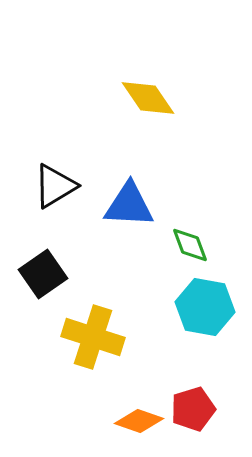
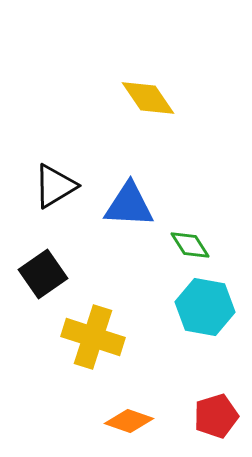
green diamond: rotated 12 degrees counterclockwise
red pentagon: moved 23 px right, 7 px down
orange diamond: moved 10 px left
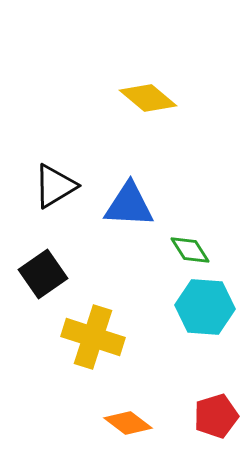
yellow diamond: rotated 16 degrees counterclockwise
green diamond: moved 5 px down
cyan hexagon: rotated 6 degrees counterclockwise
orange diamond: moved 1 px left, 2 px down; rotated 18 degrees clockwise
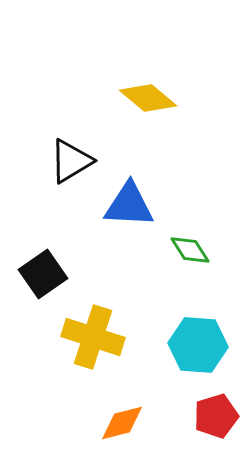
black triangle: moved 16 px right, 25 px up
cyan hexagon: moved 7 px left, 38 px down
orange diamond: moved 6 px left; rotated 51 degrees counterclockwise
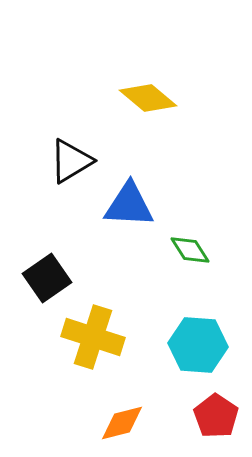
black square: moved 4 px right, 4 px down
red pentagon: rotated 21 degrees counterclockwise
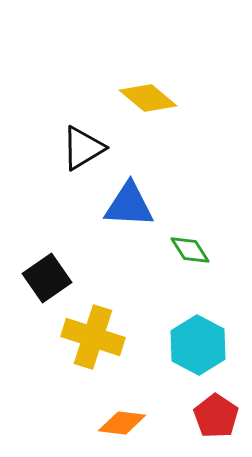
black triangle: moved 12 px right, 13 px up
cyan hexagon: rotated 24 degrees clockwise
orange diamond: rotated 21 degrees clockwise
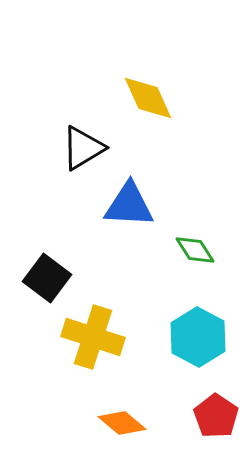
yellow diamond: rotated 26 degrees clockwise
green diamond: moved 5 px right
black square: rotated 18 degrees counterclockwise
cyan hexagon: moved 8 px up
orange diamond: rotated 33 degrees clockwise
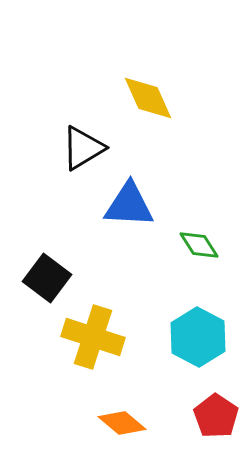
green diamond: moved 4 px right, 5 px up
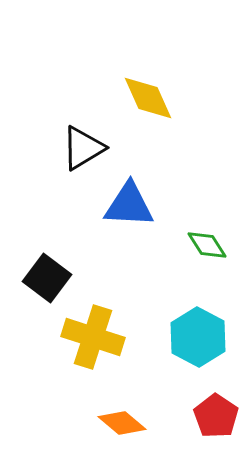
green diamond: moved 8 px right
